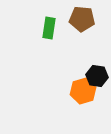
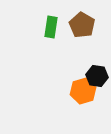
brown pentagon: moved 6 px down; rotated 25 degrees clockwise
green rectangle: moved 2 px right, 1 px up
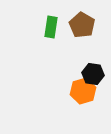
black hexagon: moved 4 px left, 2 px up
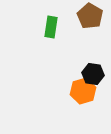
brown pentagon: moved 8 px right, 9 px up
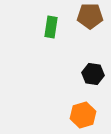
brown pentagon: rotated 30 degrees counterclockwise
orange hexagon: moved 24 px down
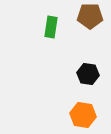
black hexagon: moved 5 px left
orange hexagon: rotated 25 degrees clockwise
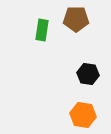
brown pentagon: moved 14 px left, 3 px down
green rectangle: moved 9 px left, 3 px down
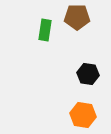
brown pentagon: moved 1 px right, 2 px up
green rectangle: moved 3 px right
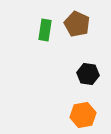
brown pentagon: moved 7 px down; rotated 25 degrees clockwise
orange hexagon: rotated 20 degrees counterclockwise
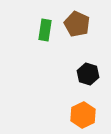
black hexagon: rotated 10 degrees clockwise
orange hexagon: rotated 15 degrees counterclockwise
